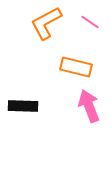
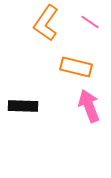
orange L-shape: rotated 27 degrees counterclockwise
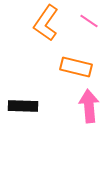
pink line: moved 1 px left, 1 px up
pink arrow: rotated 16 degrees clockwise
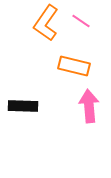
pink line: moved 8 px left
orange rectangle: moved 2 px left, 1 px up
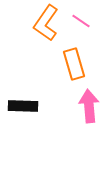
orange rectangle: moved 2 px up; rotated 60 degrees clockwise
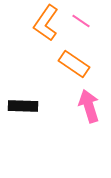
orange rectangle: rotated 40 degrees counterclockwise
pink arrow: rotated 12 degrees counterclockwise
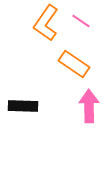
pink arrow: rotated 16 degrees clockwise
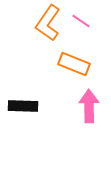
orange L-shape: moved 2 px right
orange rectangle: rotated 12 degrees counterclockwise
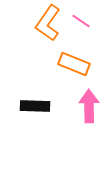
black rectangle: moved 12 px right
